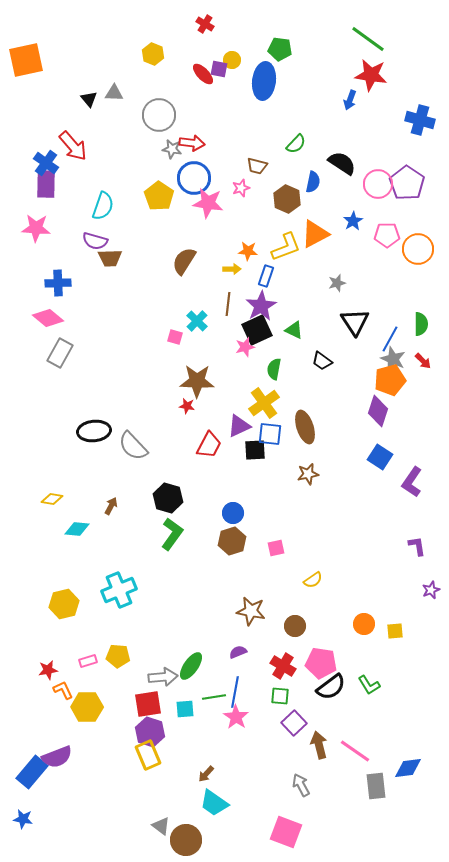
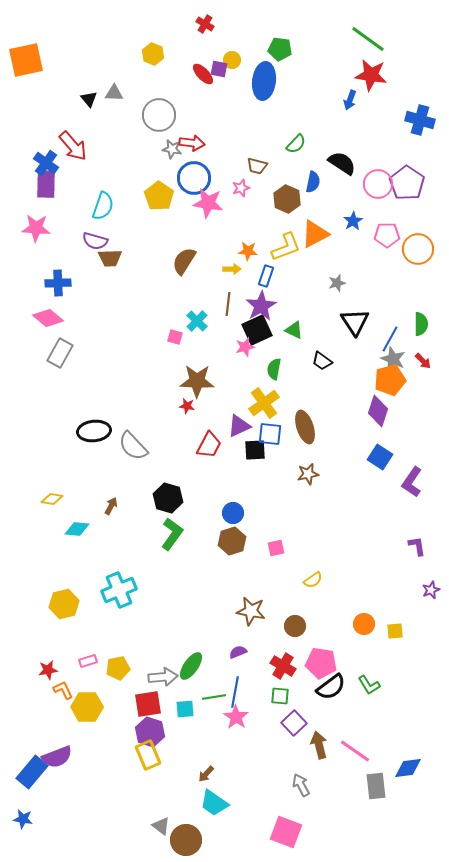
yellow pentagon at (118, 656): moved 12 px down; rotated 15 degrees counterclockwise
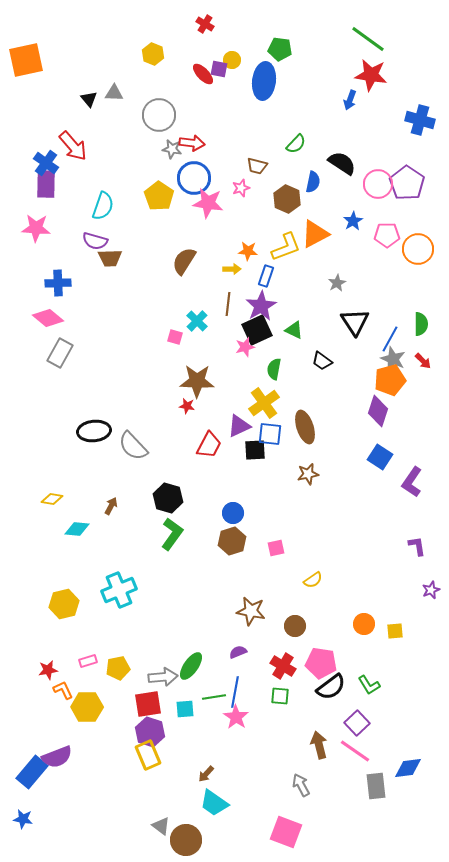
gray star at (337, 283): rotated 12 degrees counterclockwise
purple square at (294, 723): moved 63 px right
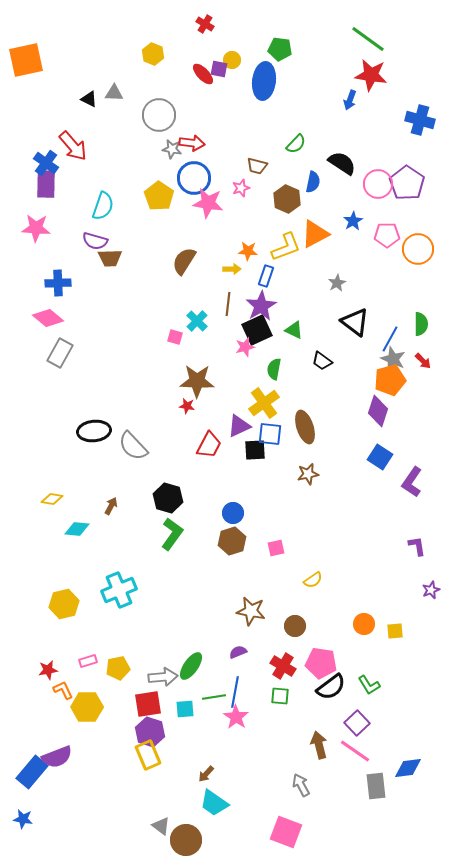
black triangle at (89, 99): rotated 24 degrees counterclockwise
black triangle at (355, 322): rotated 20 degrees counterclockwise
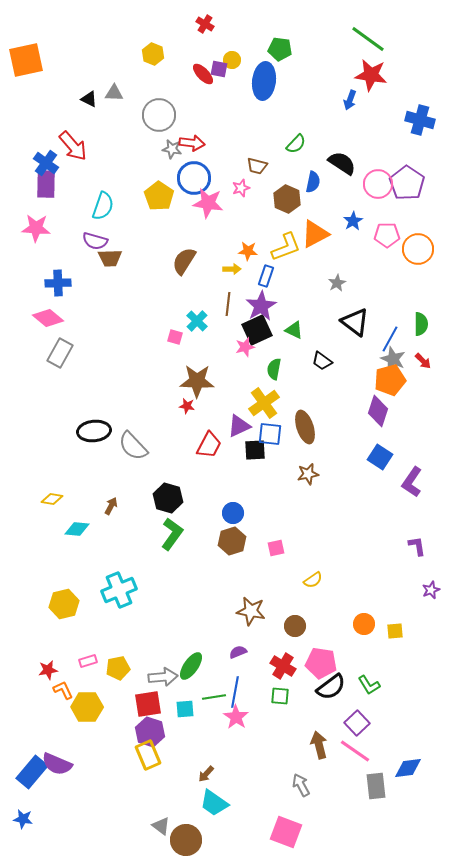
purple semicircle at (57, 757): moved 7 px down; rotated 44 degrees clockwise
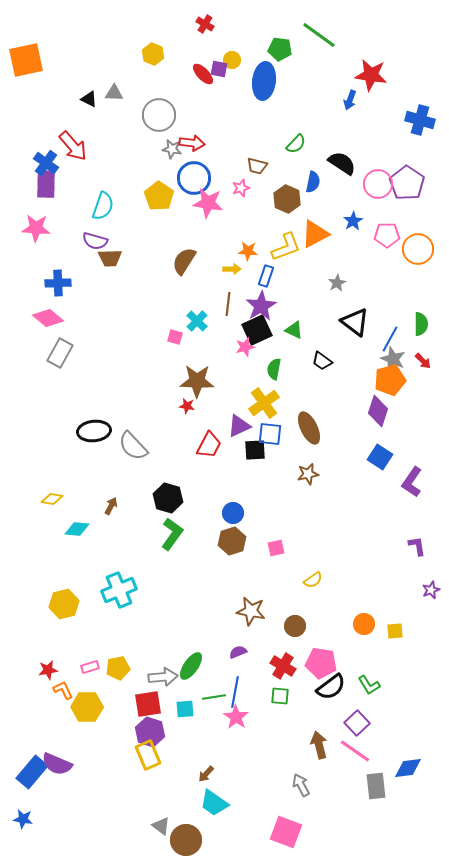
green line at (368, 39): moved 49 px left, 4 px up
brown ellipse at (305, 427): moved 4 px right, 1 px down; rotated 8 degrees counterclockwise
pink rectangle at (88, 661): moved 2 px right, 6 px down
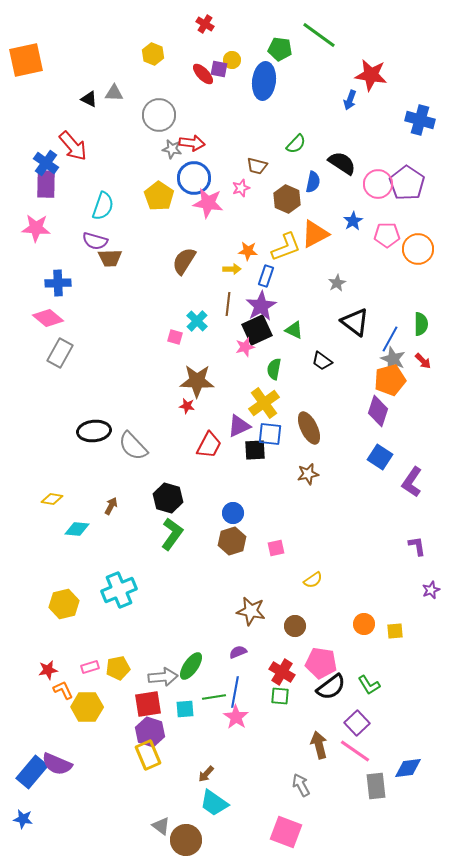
red cross at (283, 666): moved 1 px left, 6 px down
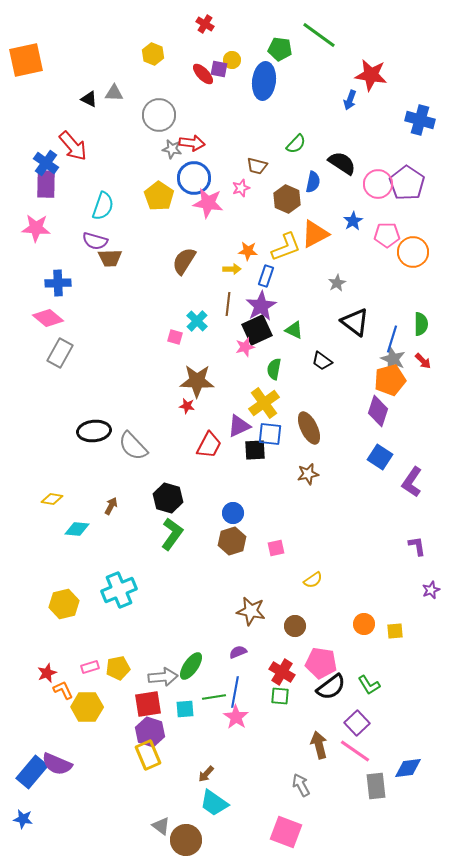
orange circle at (418, 249): moved 5 px left, 3 px down
blue line at (390, 339): moved 2 px right; rotated 12 degrees counterclockwise
red star at (48, 670): moved 1 px left, 3 px down; rotated 12 degrees counterclockwise
